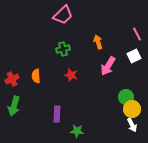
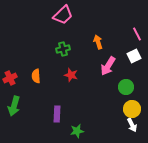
red cross: moved 2 px left, 1 px up
green circle: moved 10 px up
green star: rotated 16 degrees counterclockwise
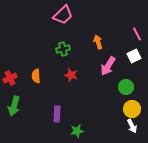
white arrow: moved 1 px down
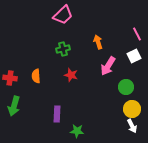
red cross: rotated 32 degrees clockwise
green star: rotated 16 degrees clockwise
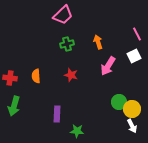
green cross: moved 4 px right, 5 px up
green circle: moved 7 px left, 15 px down
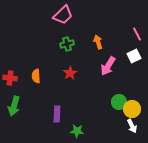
red star: moved 1 px left, 2 px up; rotated 24 degrees clockwise
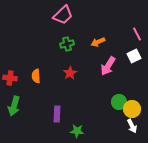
orange arrow: rotated 96 degrees counterclockwise
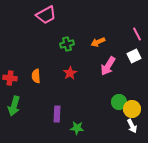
pink trapezoid: moved 17 px left; rotated 15 degrees clockwise
green star: moved 3 px up
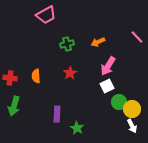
pink line: moved 3 px down; rotated 16 degrees counterclockwise
white square: moved 27 px left, 30 px down
green star: rotated 24 degrees clockwise
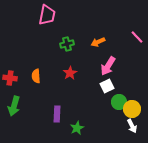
pink trapezoid: moved 1 px right; rotated 50 degrees counterclockwise
green star: rotated 16 degrees clockwise
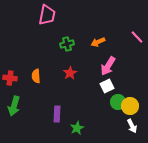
green circle: moved 1 px left
yellow circle: moved 2 px left, 3 px up
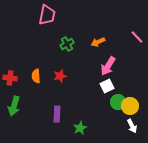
green cross: rotated 16 degrees counterclockwise
red star: moved 10 px left, 3 px down; rotated 16 degrees clockwise
green star: moved 3 px right
